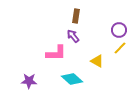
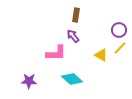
brown rectangle: moved 1 px up
yellow triangle: moved 4 px right, 6 px up
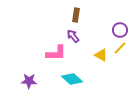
purple circle: moved 1 px right
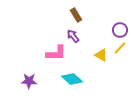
brown rectangle: rotated 40 degrees counterclockwise
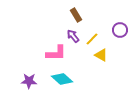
yellow line: moved 28 px left, 9 px up
cyan diamond: moved 10 px left
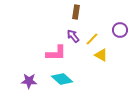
brown rectangle: moved 3 px up; rotated 40 degrees clockwise
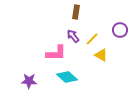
cyan diamond: moved 5 px right, 2 px up
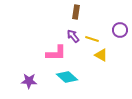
yellow line: rotated 64 degrees clockwise
